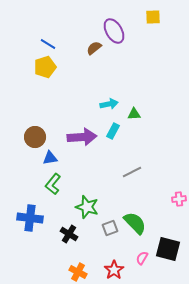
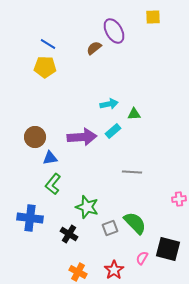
yellow pentagon: rotated 20 degrees clockwise
cyan rectangle: rotated 21 degrees clockwise
gray line: rotated 30 degrees clockwise
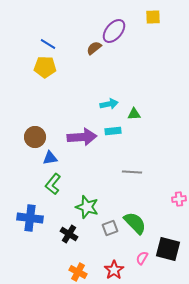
purple ellipse: rotated 70 degrees clockwise
cyan rectangle: rotated 35 degrees clockwise
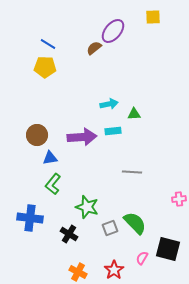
purple ellipse: moved 1 px left
brown circle: moved 2 px right, 2 px up
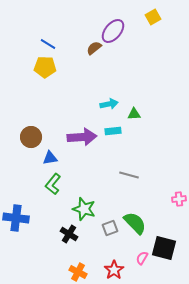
yellow square: rotated 28 degrees counterclockwise
brown circle: moved 6 px left, 2 px down
gray line: moved 3 px left, 3 px down; rotated 12 degrees clockwise
green star: moved 3 px left, 2 px down
blue cross: moved 14 px left
black square: moved 4 px left, 1 px up
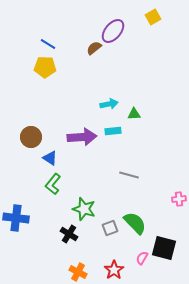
blue triangle: rotated 42 degrees clockwise
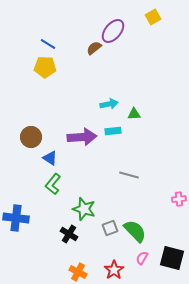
green semicircle: moved 8 px down
black square: moved 8 px right, 10 px down
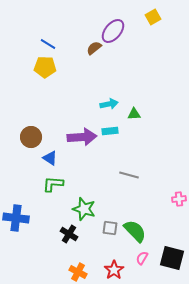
cyan rectangle: moved 3 px left
green L-shape: rotated 55 degrees clockwise
gray square: rotated 28 degrees clockwise
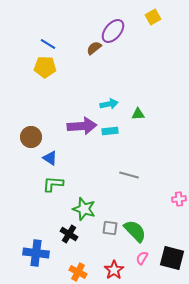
green triangle: moved 4 px right
purple arrow: moved 11 px up
blue cross: moved 20 px right, 35 px down
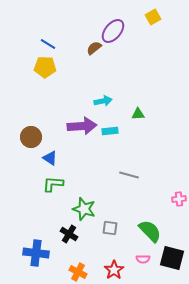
cyan arrow: moved 6 px left, 3 px up
green semicircle: moved 15 px right
pink semicircle: moved 1 px right, 1 px down; rotated 120 degrees counterclockwise
